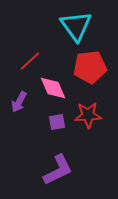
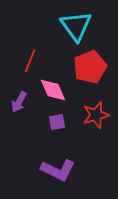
red line: rotated 25 degrees counterclockwise
red pentagon: rotated 16 degrees counterclockwise
pink diamond: moved 2 px down
red star: moved 8 px right; rotated 12 degrees counterclockwise
purple L-shape: rotated 52 degrees clockwise
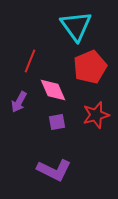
purple L-shape: moved 4 px left
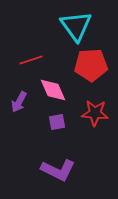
red line: moved 1 px right, 1 px up; rotated 50 degrees clockwise
red pentagon: moved 1 px right, 2 px up; rotated 20 degrees clockwise
red star: moved 1 px left, 2 px up; rotated 20 degrees clockwise
purple L-shape: moved 4 px right
